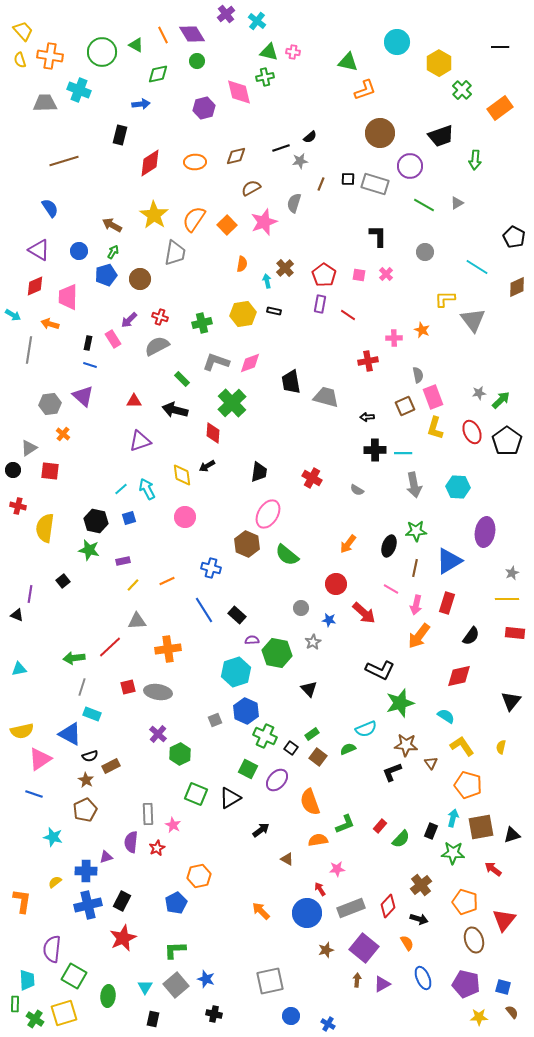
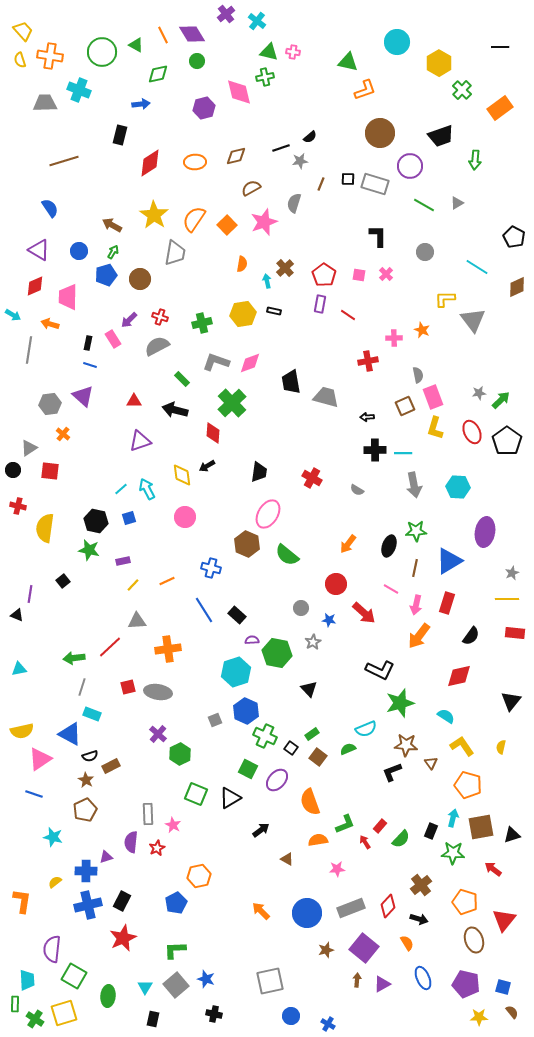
red arrow at (320, 889): moved 45 px right, 47 px up
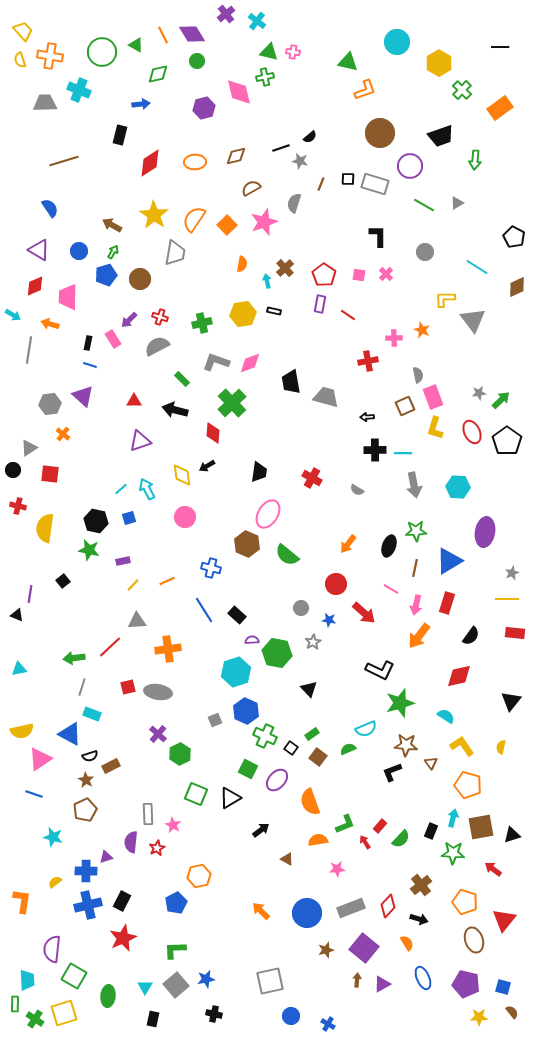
gray star at (300, 161): rotated 21 degrees clockwise
red square at (50, 471): moved 3 px down
blue star at (206, 979): rotated 30 degrees counterclockwise
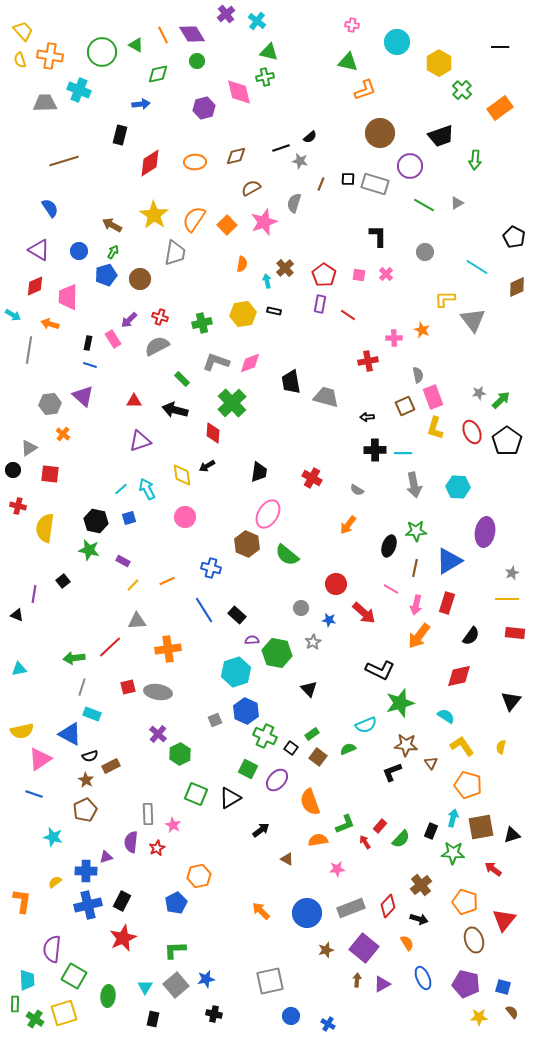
pink cross at (293, 52): moved 59 px right, 27 px up
orange arrow at (348, 544): moved 19 px up
purple rectangle at (123, 561): rotated 40 degrees clockwise
purple line at (30, 594): moved 4 px right
cyan semicircle at (366, 729): moved 4 px up
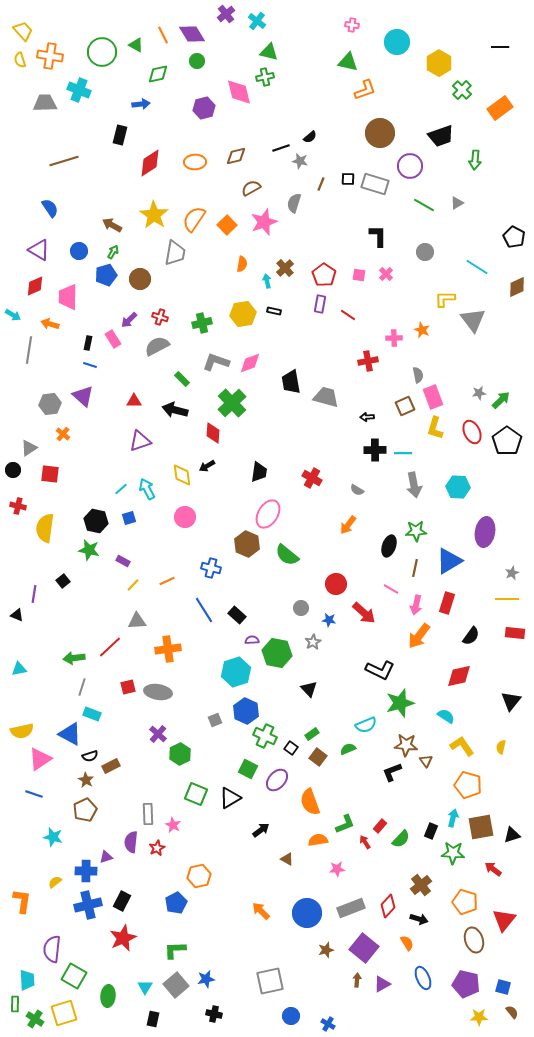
brown triangle at (431, 763): moved 5 px left, 2 px up
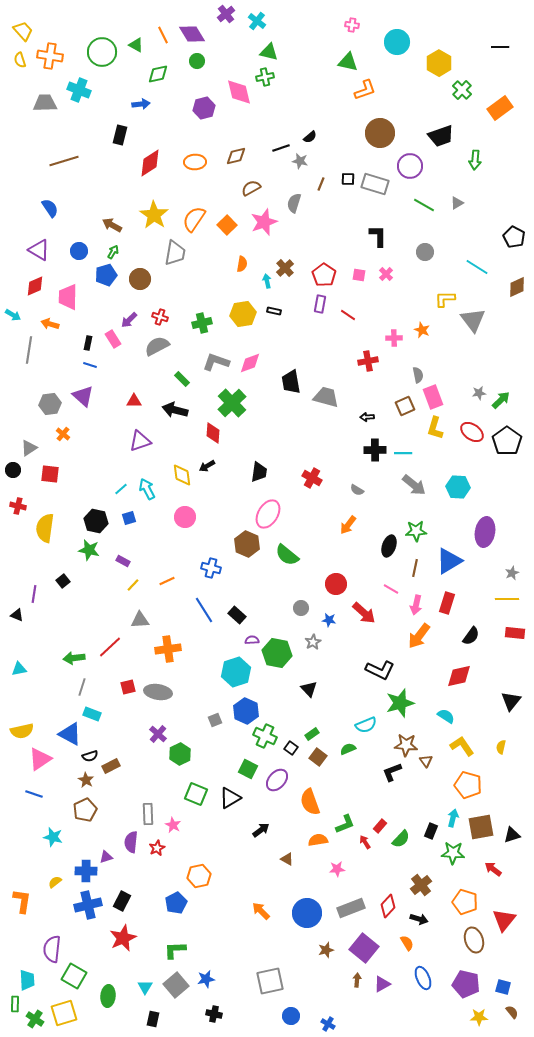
red ellipse at (472, 432): rotated 30 degrees counterclockwise
gray arrow at (414, 485): rotated 40 degrees counterclockwise
gray triangle at (137, 621): moved 3 px right, 1 px up
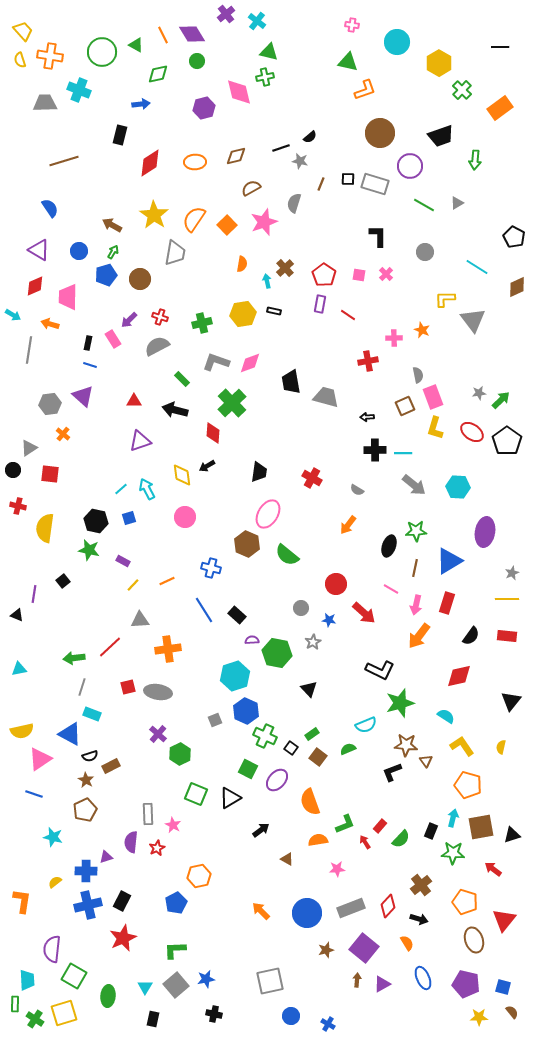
red rectangle at (515, 633): moved 8 px left, 3 px down
cyan hexagon at (236, 672): moved 1 px left, 4 px down
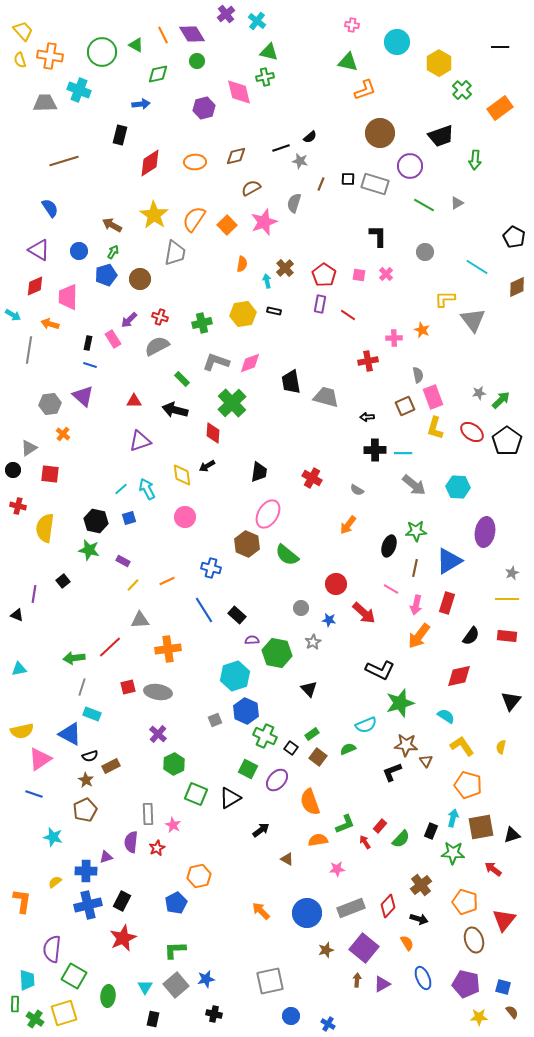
green hexagon at (180, 754): moved 6 px left, 10 px down
